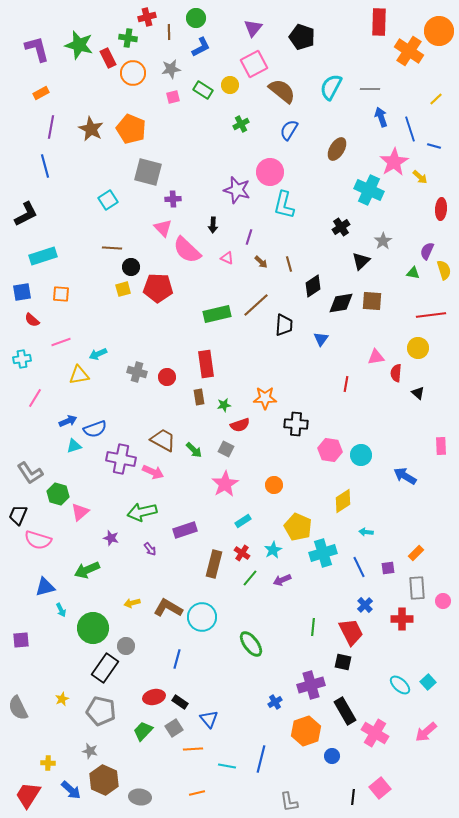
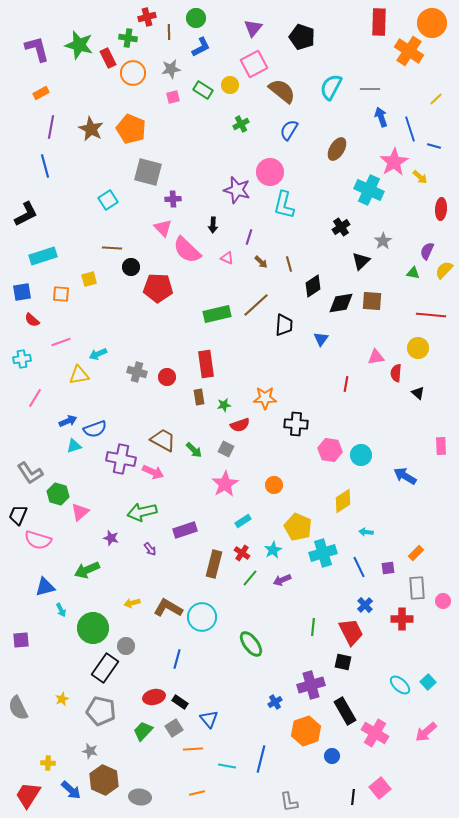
orange circle at (439, 31): moved 7 px left, 8 px up
yellow semicircle at (444, 270): rotated 120 degrees counterclockwise
yellow square at (123, 289): moved 34 px left, 10 px up
red line at (431, 315): rotated 12 degrees clockwise
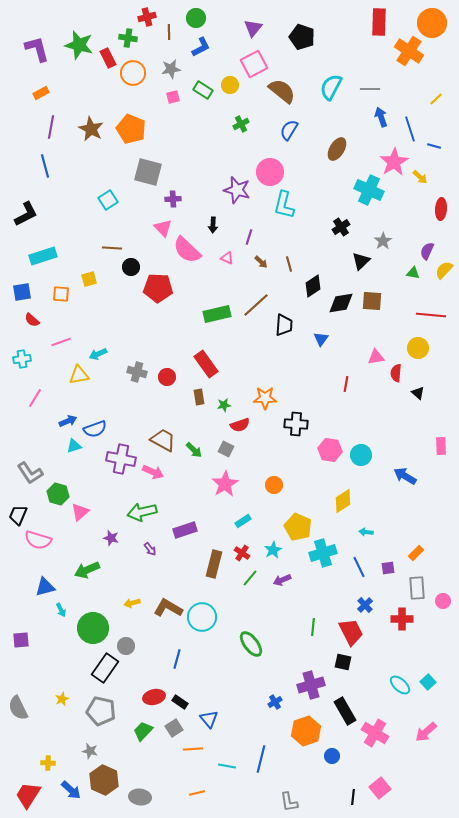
red rectangle at (206, 364): rotated 28 degrees counterclockwise
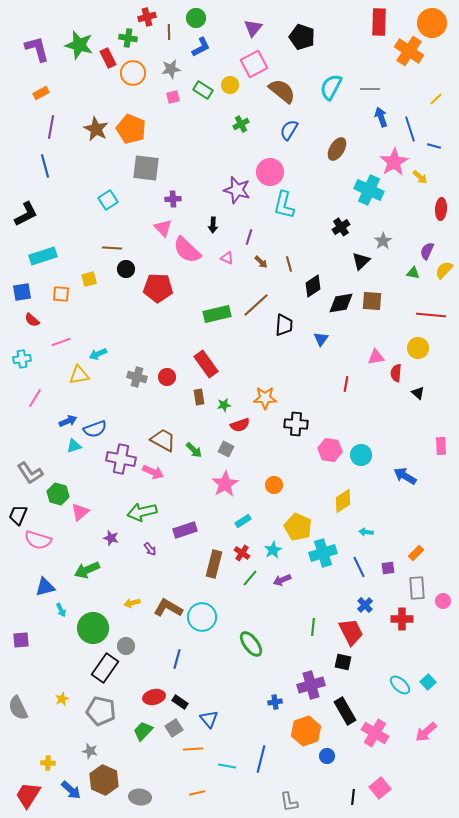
brown star at (91, 129): moved 5 px right
gray square at (148, 172): moved 2 px left, 4 px up; rotated 8 degrees counterclockwise
black circle at (131, 267): moved 5 px left, 2 px down
gray cross at (137, 372): moved 5 px down
blue cross at (275, 702): rotated 24 degrees clockwise
blue circle at (332, 756): moved 5 px left
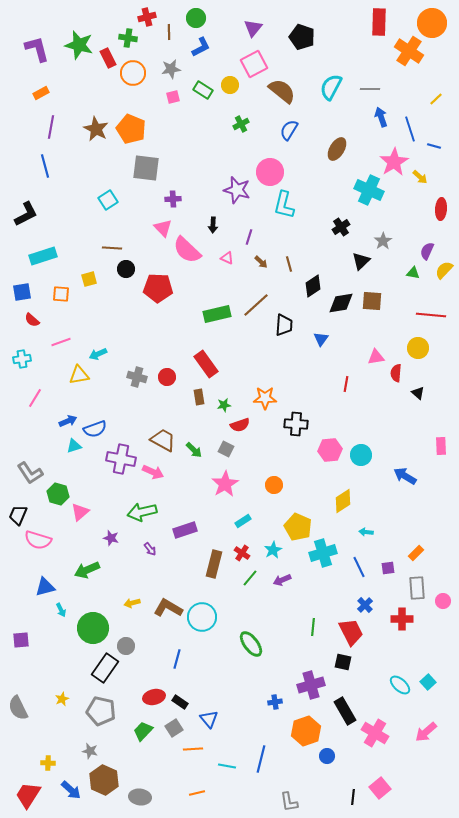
pink hexagon at (330, 450): rotated 15 degrees counterclockwise
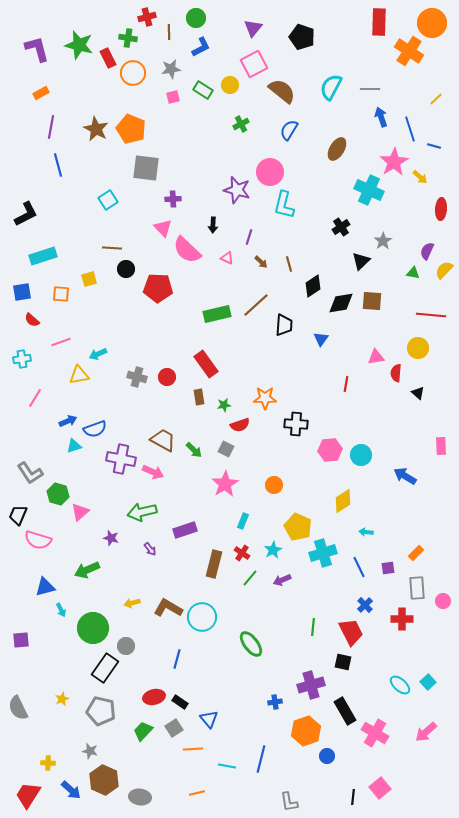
blue line at (45, 166): moved 13 px right, 1 px up
cyan rectangle at (243, 521): rotated 35 degrees counterclockwise
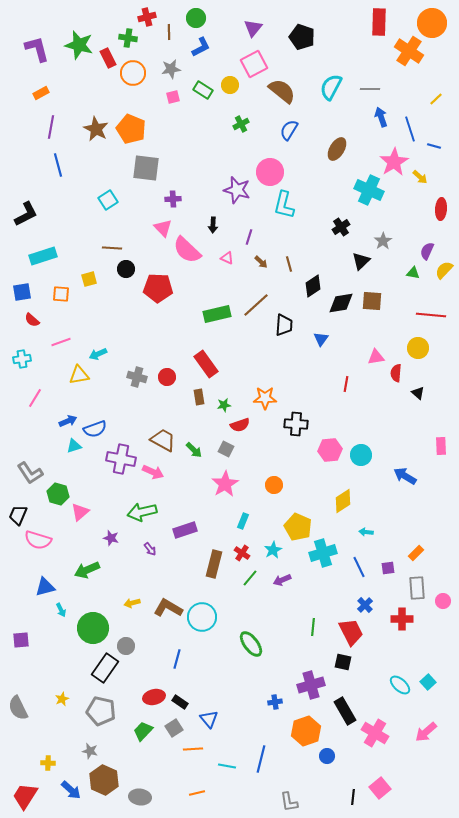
red trapezoid at (28, 795): moved 3 px left, 1 px down
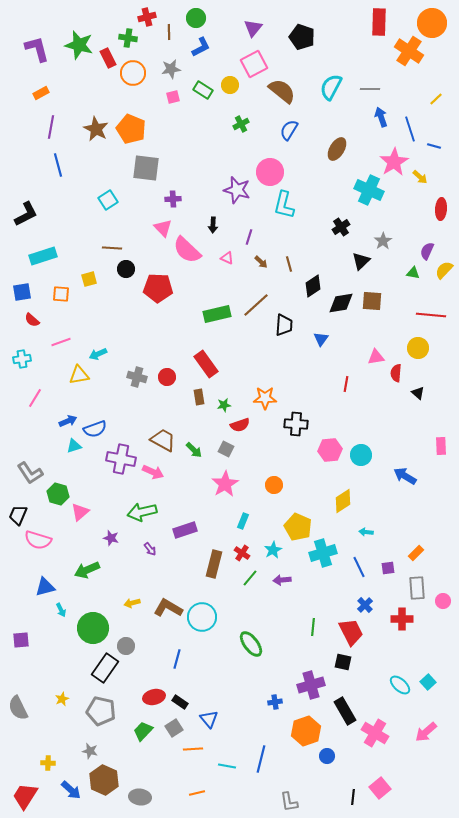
purple arrow at (282, 580): rotated 18 degrees clockwise
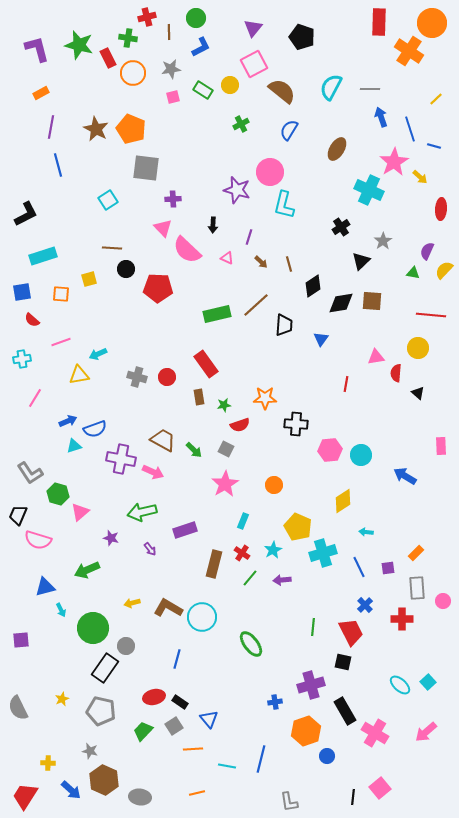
gray square at (174, 728): moved 2 px up
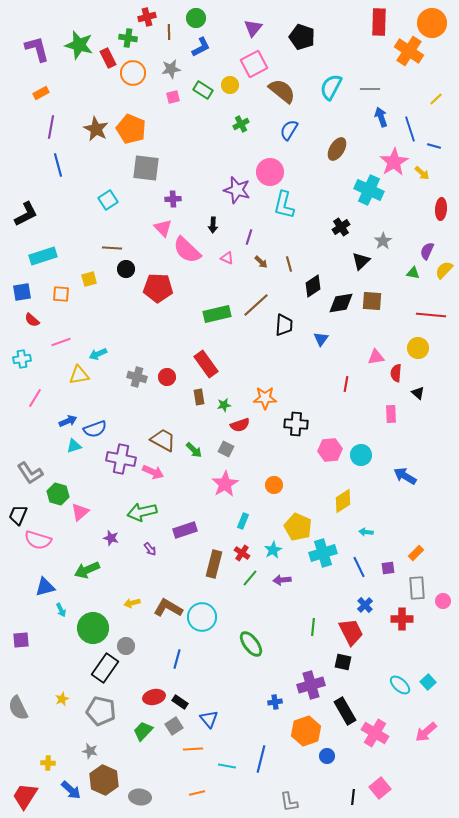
yellow arrow at (420, 177): moved 2 px right, 4 px up
pink rectangle at (441, 446): moved 50 px left, 32 px up
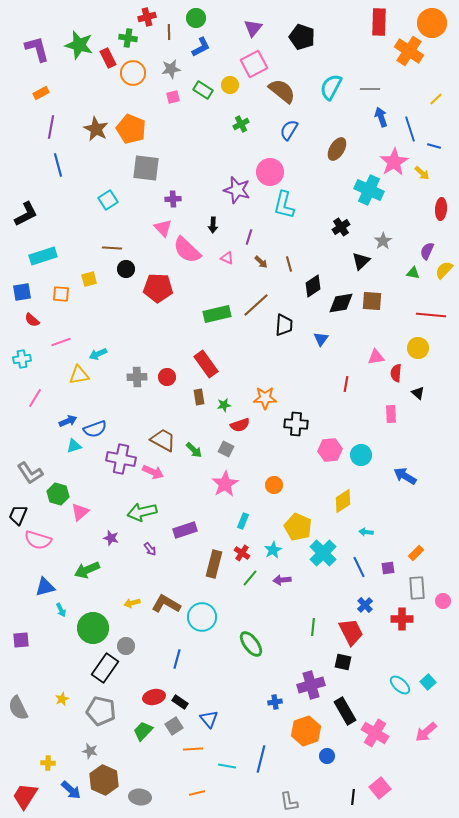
gray cross at (137, 377): rotated 18 degrees counterclockwise
cyan cross at (323, 553): rotated 28 degrees counterclockwise
brown L-shape at (168, 608): moved 2 px left, 4 px up
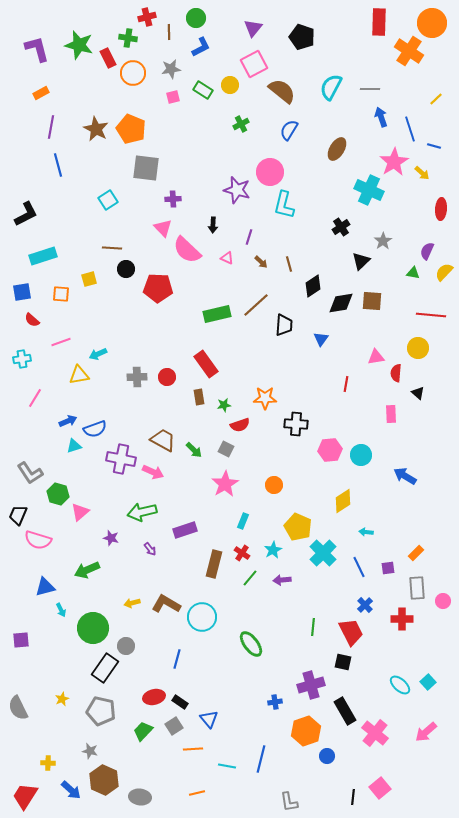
yellow semicircle at (444, 270): moved 2 px down
pink cross at (375, 733): rotated 8 degrees clockwise
